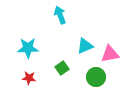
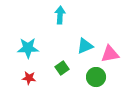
cyan arrow: rotated 24 degrees clockwise
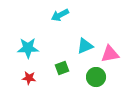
cyan arrow: rotated 120 degrees counterclockwise
green square: rotated 16 degrees clockwise
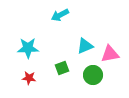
green circle: moved 3 px left, 2 px up
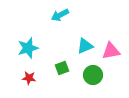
cyan star: rotated 15 degrees counterclockwise
pink triangle: moved 1 px right, 3 px up
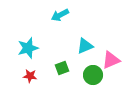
pink triangle: moved 9 px down; rotated 12 degrees counterclockwise
red star: moved 1 px right, 2 px up
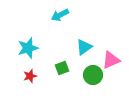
cyan triangle: moved 1 px left, 1 px down; rotated 12 degrees counterclockwise
red star: rotated 24 degrees counterclockwise
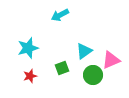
cyan triangle: moved 4 px down
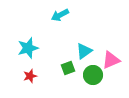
green square: moved 6 px right
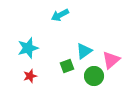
pink triangle: rotated 18 degrees counterclockwise
green square: moved 1 px left, 2 px up
green circle: moved 1 px right, 1 px down
